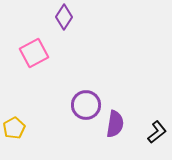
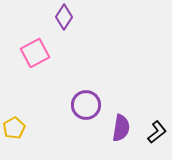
pink square: moved 1 px right
purple semicircle: moved 6 px right, 4 px down
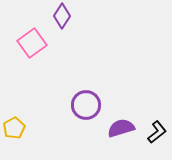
purple diamond: moved 2 px left, 1 px up
pink square: moved 3 px left, 10 px up; rotated 8 degrees counterclockwise
purple semicircle: rotated 116 degrees counterclockwise
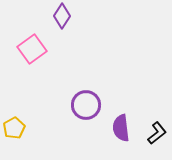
pink square: moved 6 px down
purple semicircle: rotated 80 degrees counterclockwise
black L-shape: moved 1 px down
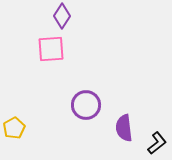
pink square: moved 19 px right; rotated 32 degrees clockwise
purple semicircle: moved 3 px right
black L-shape: moved 10 px down
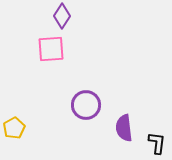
black L-shape: rotated 45 degrees counterclockwise
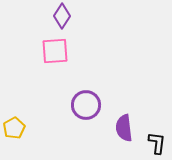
pink square: moved 4 px right, 2 px down
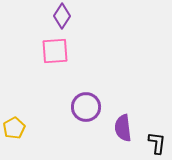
purple circle: moved 2 px down
purple semicircle: moved 1 px left
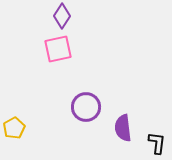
pink square: moved 3 px right, 2 px up; rotated 8 degrees counterclockwise
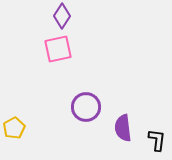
black L-shape: moved 3 px up
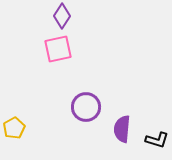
purple semicircle: moved 1 px left, 1 px down; rotated 12 degrees clockwise
black L-shape: rotated 100 degrees clockwise
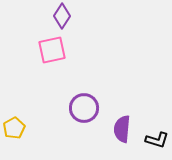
pink square: moved 6 px left, 1 px down
purple circle: moved 2 px left, 1 px down
